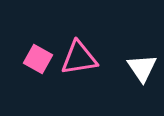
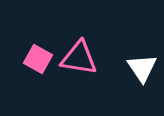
pink triangle: rotated 18 degrees clockwise
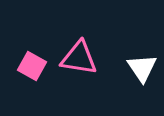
pink square: moved 6 px left, 7 px down
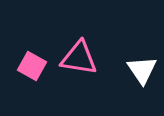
white triangle: moved 2 px down
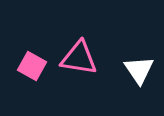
white triangle: moved 3 px left
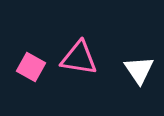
pink square: moved 1 px left, 1 px down
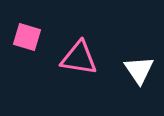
pink square: moved 4 px left, 30 px up; rotated 12 degrees counterclockwise
